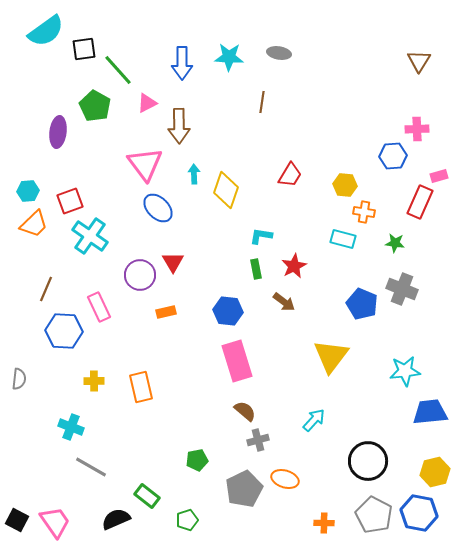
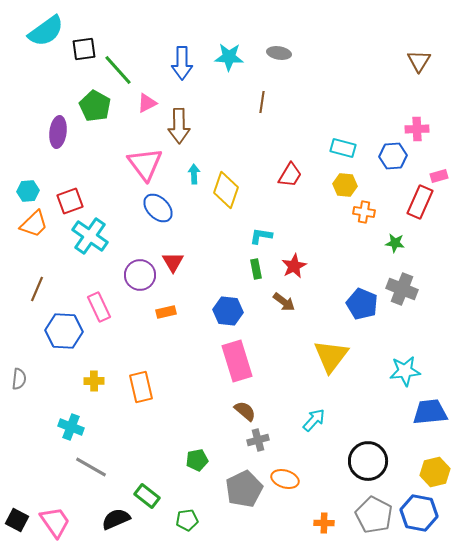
cyan rectangle at (343, 239): moved 91 px up
brown line at (46, 289): moved 9 px left
green pentagon at (187, 520): rotated 10 degrees clockwise
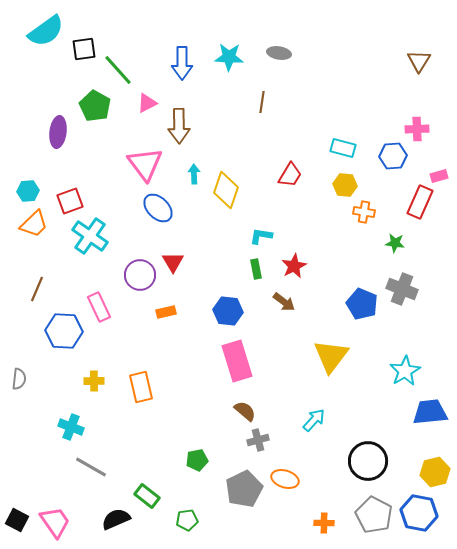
cyan star at (405, 371): rotated 24 degrees counterclockwise
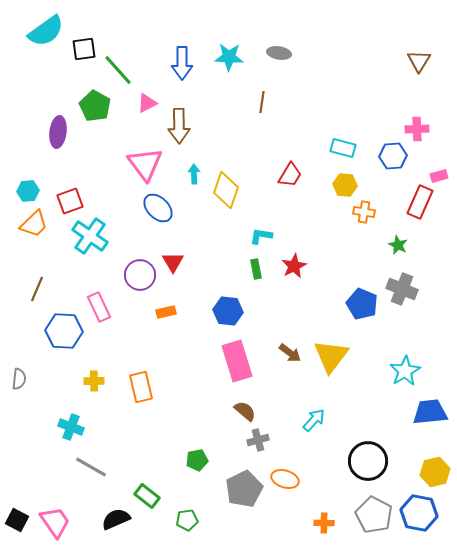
green star at (395, 243): moved 3 px right, 2 px down; rotated 18 degrees clockwise
brown arrow at (284, 302): moved 6 px right, 51 px down
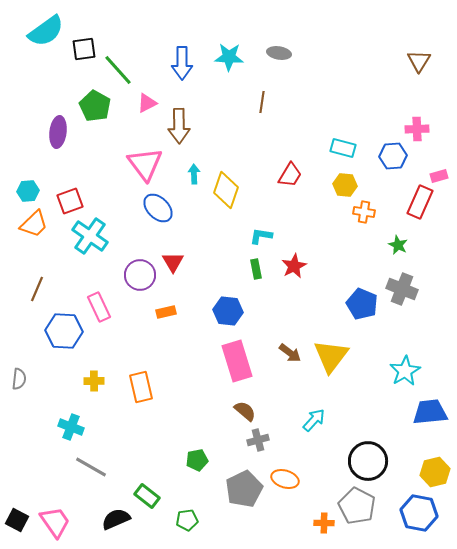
gray pentagon at (374, 515): moved 17 px left, 9 px up
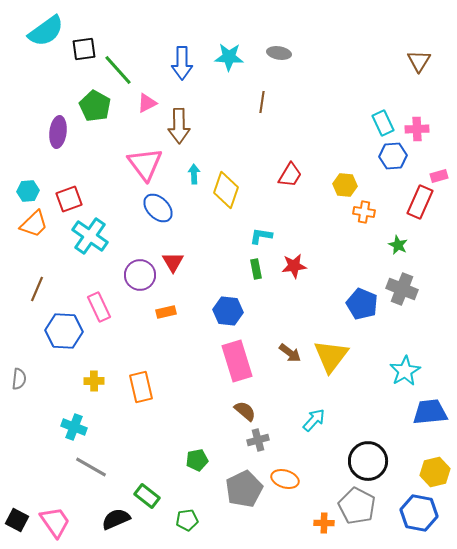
cyan rectangle at (343, 148): moved 40 px right, 25 px up; rotated 50 degrees clockwise
red square at (70, 201): moved 1 px left, 2 px up
red star at (294, 266): rotated 20 degrees clockwise
cyan cross at (71, 427): moved 3 px right
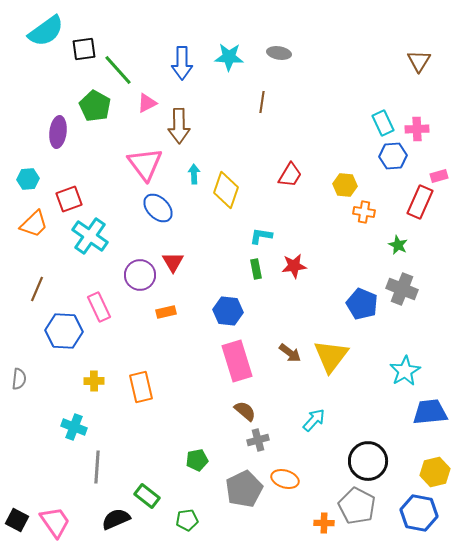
cyan hexagon at (28, 191): moved 12 px up
gray line at (91, 467): moved 6 px right; rotated 64 degrees clockwise
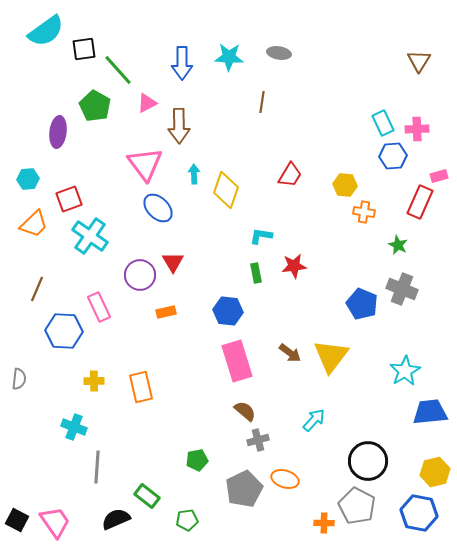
green rectangle at (256, 269): moved 4 px down
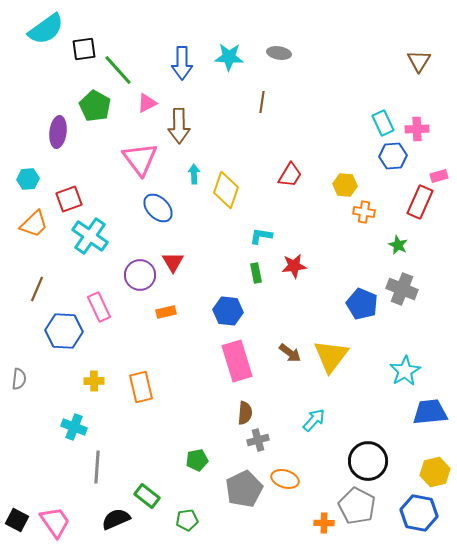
cyan semicircle at (46, 31): moved 2 px up
pink triangle at (145, 164): moved 5 px left, 5 px up
brown semicircle at (245, 411): moved 2 px down; rotated 55 degrees clockwise
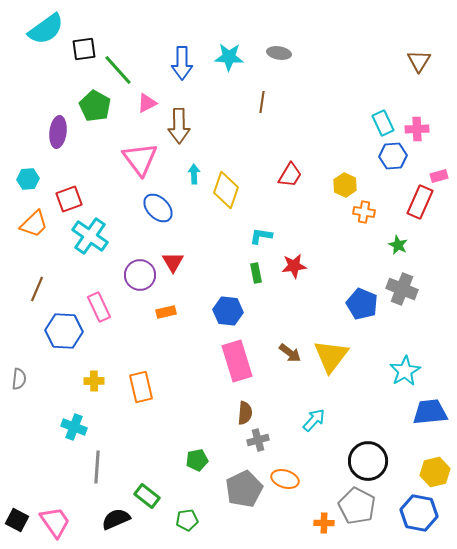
yellow hexagon at (345, 185): rotated 20 degrees clockwise
